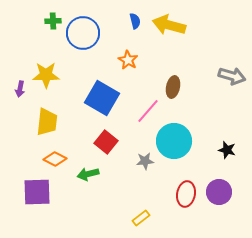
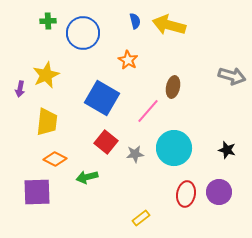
green cross: moved 5 px left
yellow star: rotated 24 degrees counterclockwise
cyan circle: moved 7 px down
gray star: moved 10 px left, 7 px up
green arrow: moved 1 px left, 3 px down
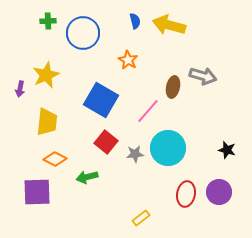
gray arrow: moved 29 px left
blue square: moved 1 px left, 2 px down
cyan circle: moved 6 px left
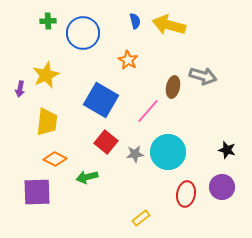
cyan circle: moved 4 px down
purple circle: moved 3 px right, 5 px up
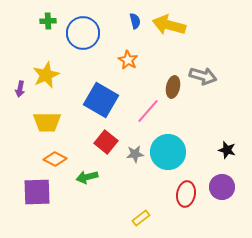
yellow trapezoid: rotated 84 degrees clockwise
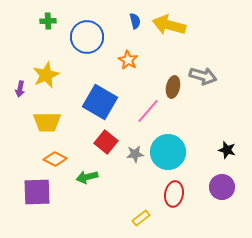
blue circle: moved 4 px right, 4 px down
blue square: moved 1 px left, 2 px down
red ellipse: moved 12 px left
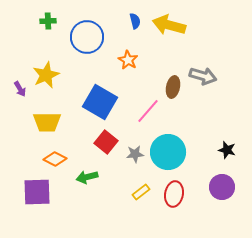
purple arrow: rotated 42 degrees counterclockwise
yellow rectangle: moved 26 px up
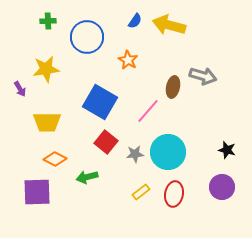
blue semicircle: rotated 49 degrees clockwise
yellow star: moved 6 px up; rotated 16 degrees clockwise
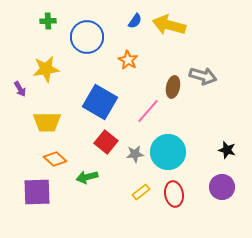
orange diamond: rotated 15 degrees clockwise
red ellipse: rotated 20 degrees counterclockwise
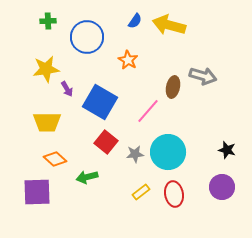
purple arrow: moved 47 px right
